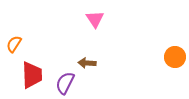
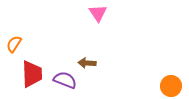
pink triangle: moved 3 px right, 6 px up
orange circle: moved 4 px left, 29 px down
red trapezoid: moved 1 px up
purple semicircle: moved 3 px up; rotated 85 degrees clockwise
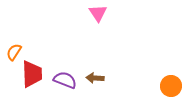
orange semicircle: moved 8 px down
brown arrow: moved 8 px right, 15 px down
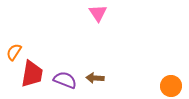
red trapezoid: rotated 12 degrees clockwise
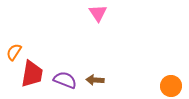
brown arrow: moved 2 px down
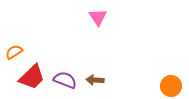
pink triangle: moved 4 px down
orange semicircle: rotated 24 degrees clockwise
red trapezoid: moved 3 px down; rotated 36 degrees clockwise
